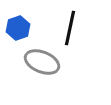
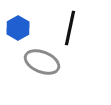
blue hexagon: rotated 10 degrees counterclockwise
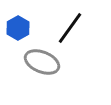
black line: rotated 24 degrees clockwise
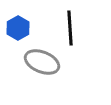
black line: rotated 40 degrees counterclockwise
